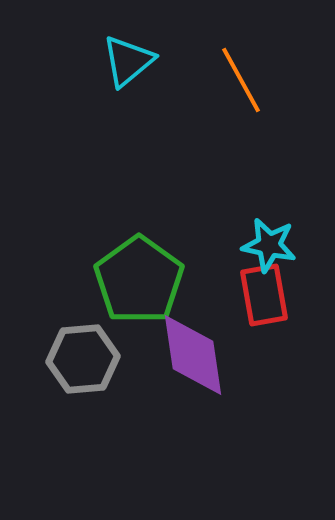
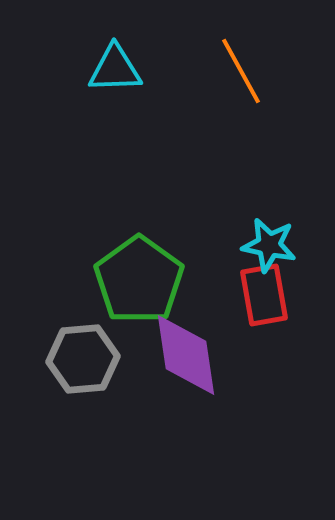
cyan triangle: moved 13 px left, 8 px down; rotated 38 degrees clockwise
orange line: moved 9 px up
purple diamond: moved 7 px left
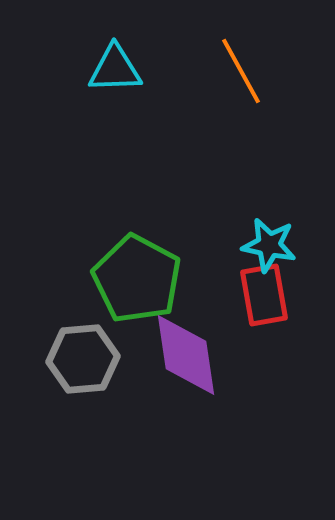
green pentagon: moved 2 px left, 1 px up; rotated 8 degrees counterclockwise
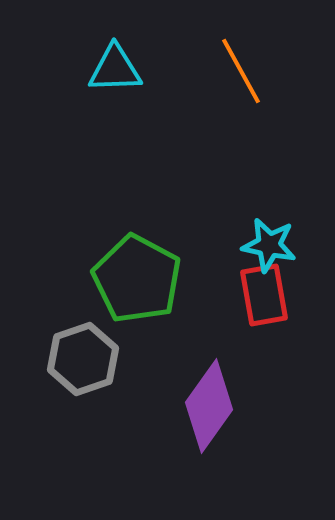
purple diamond: moved 23 px right, 51 px down; rotated 44 degrees clockwise
gray hexagon: rotated 14 degrees counterclockwise
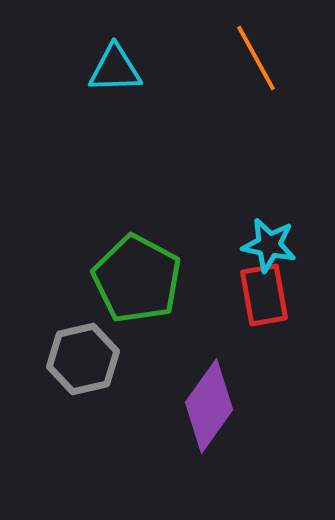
orange line: moved 15 px right, 13 px up
gray hexagon: rotated 6 degrees clockwise
